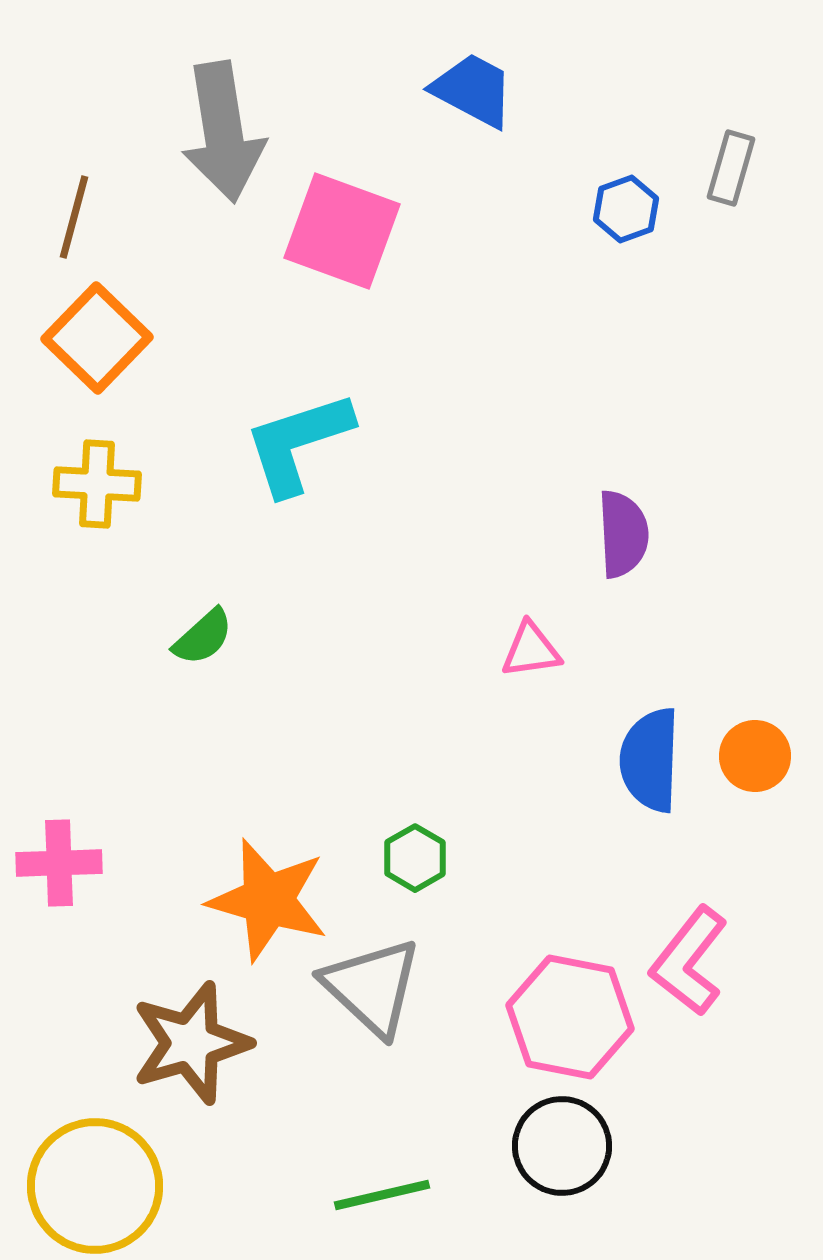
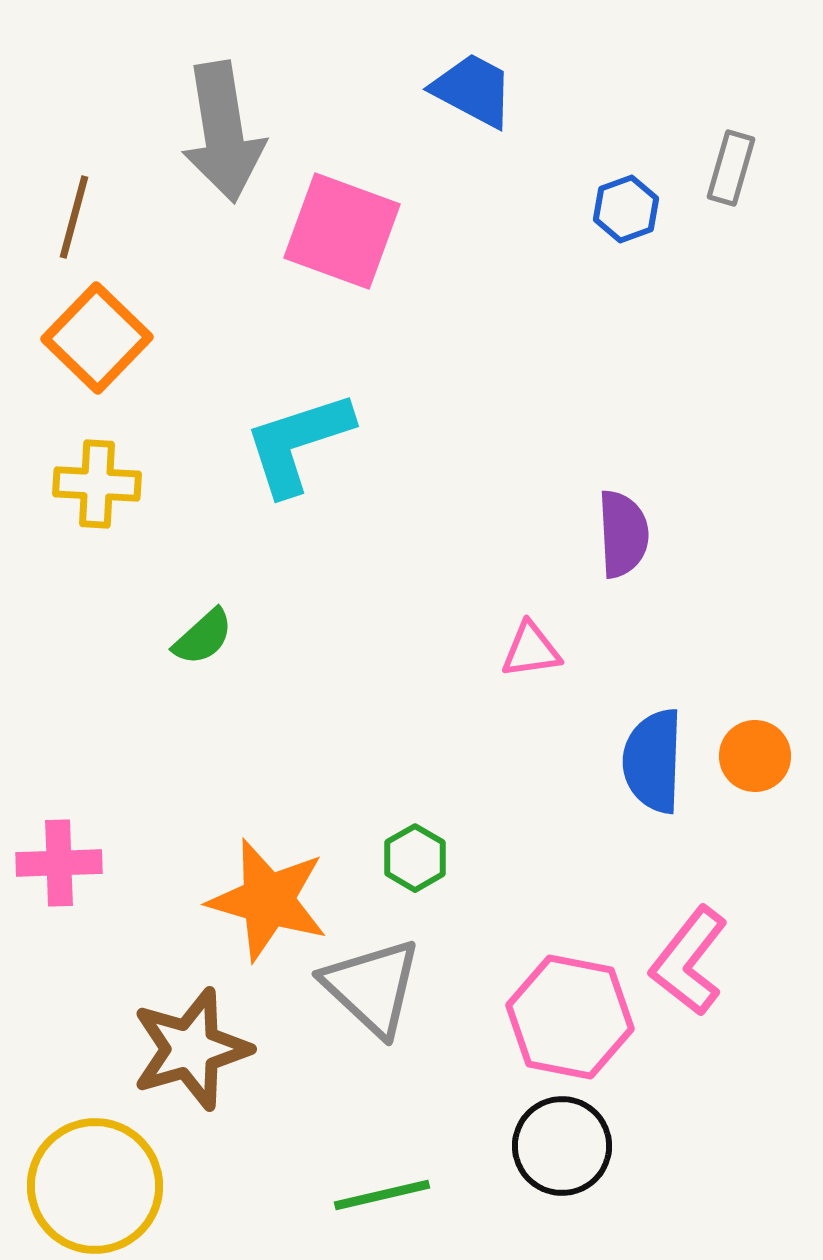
blue semicircle: moved 3 px right, 1 px down
brown star: moved 6 px down
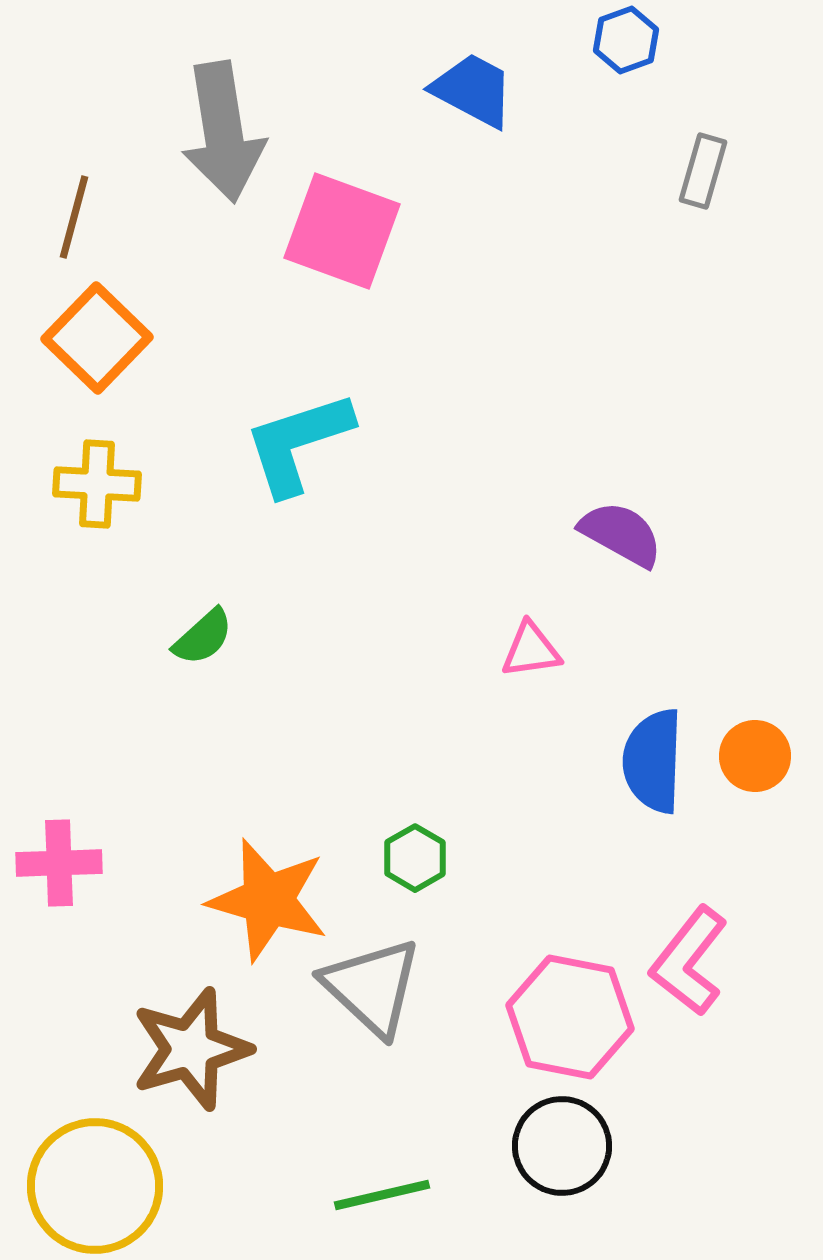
gray rectangle: moved 28 px left, 3 px down
blue hexagon: moved 169 px up
purple semicircle: moved 2 px left; rotated 58 degrees counterclockwise
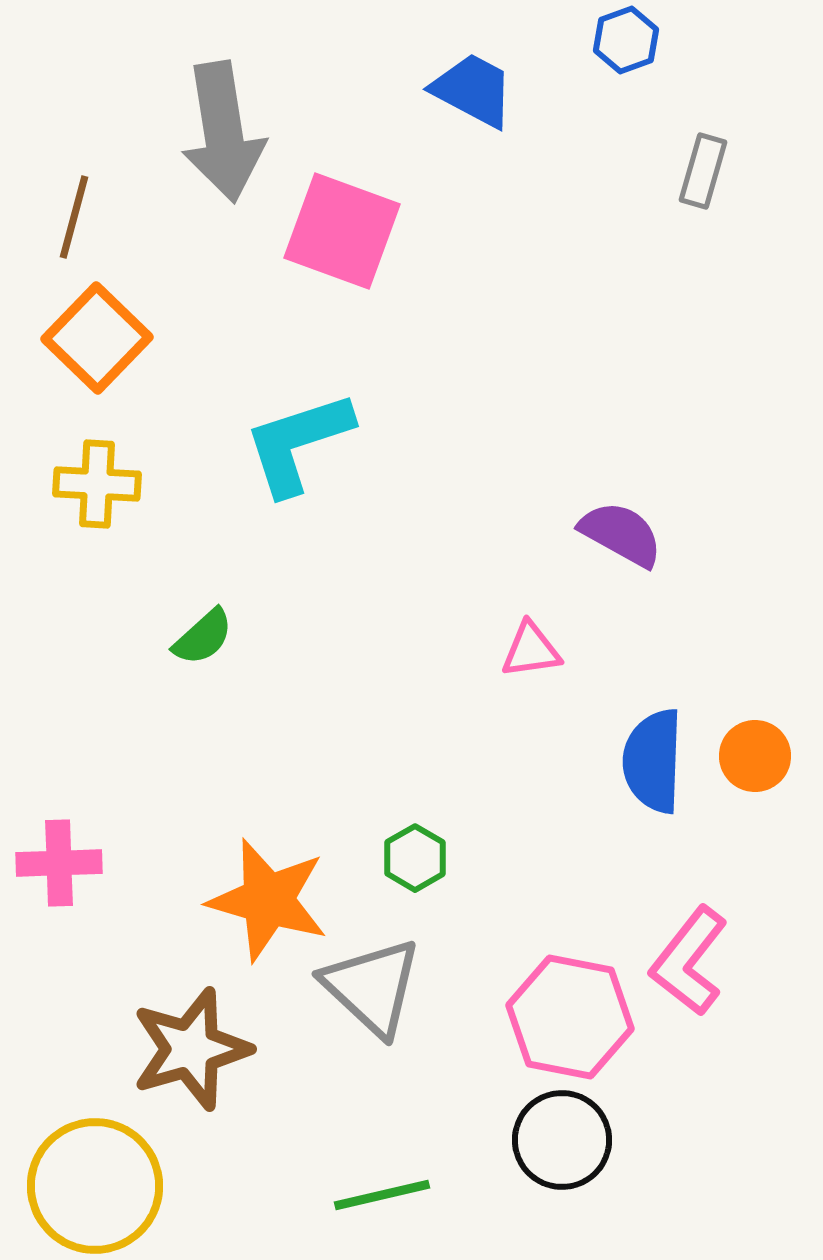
black circle: moved 6 px up
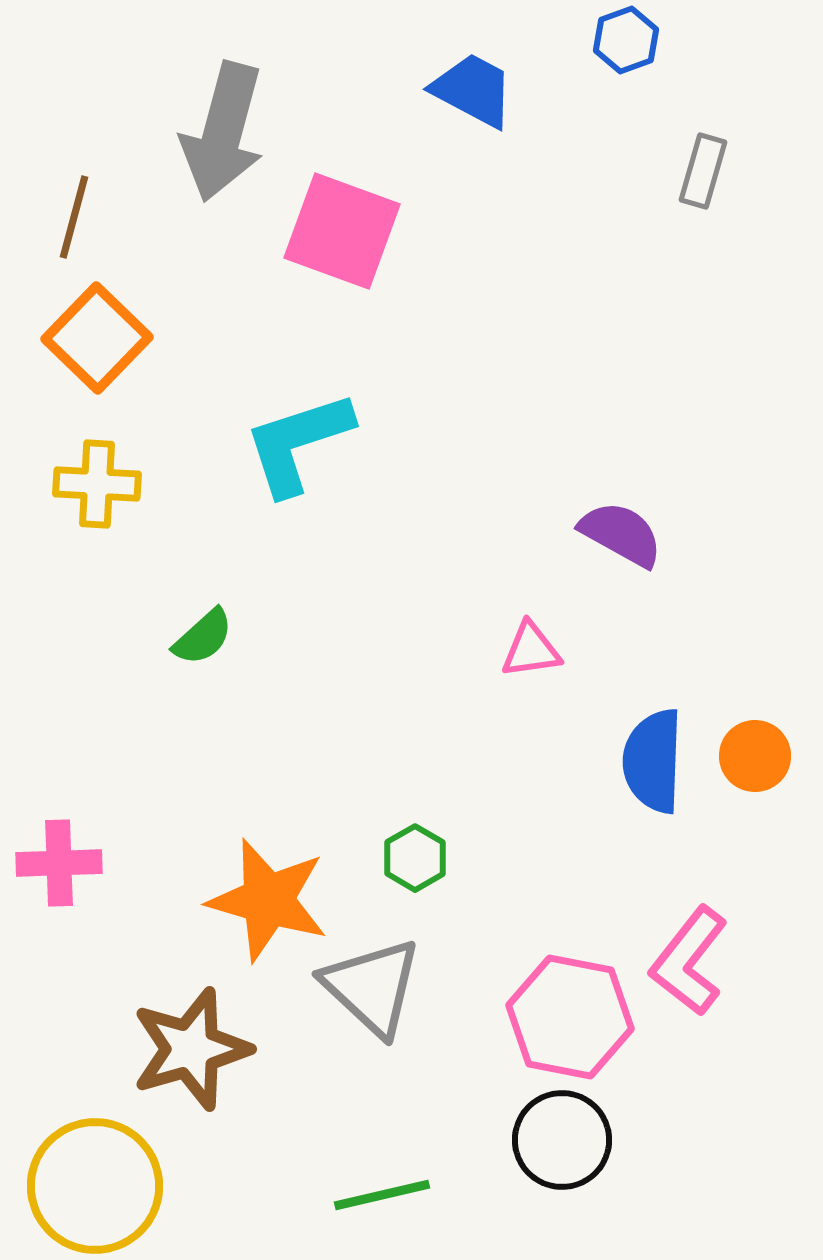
gray arrow: rotated 24 degrees clockwise
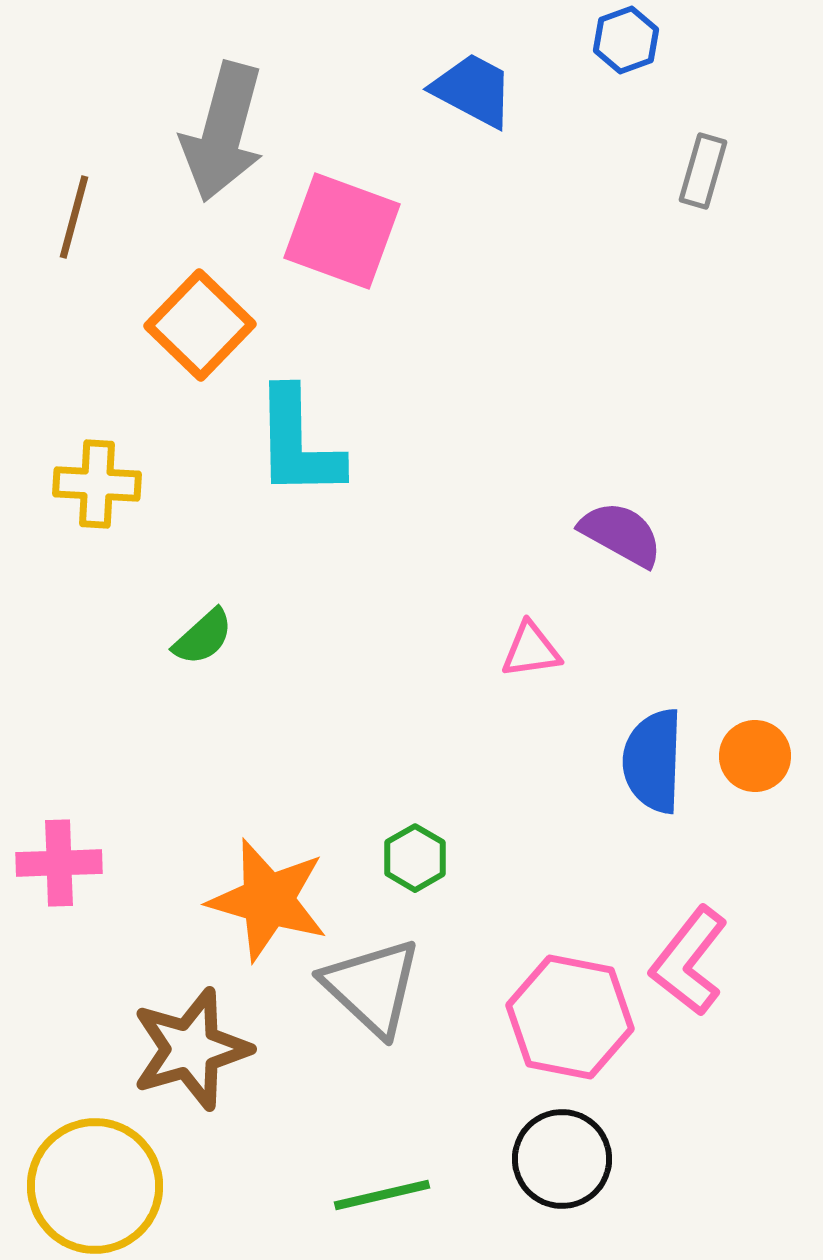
orange square: moved 103 px right, 13 px up
cyan L-shape: rotated 73 degrees counterclockwise
black circle: moved 19 px down
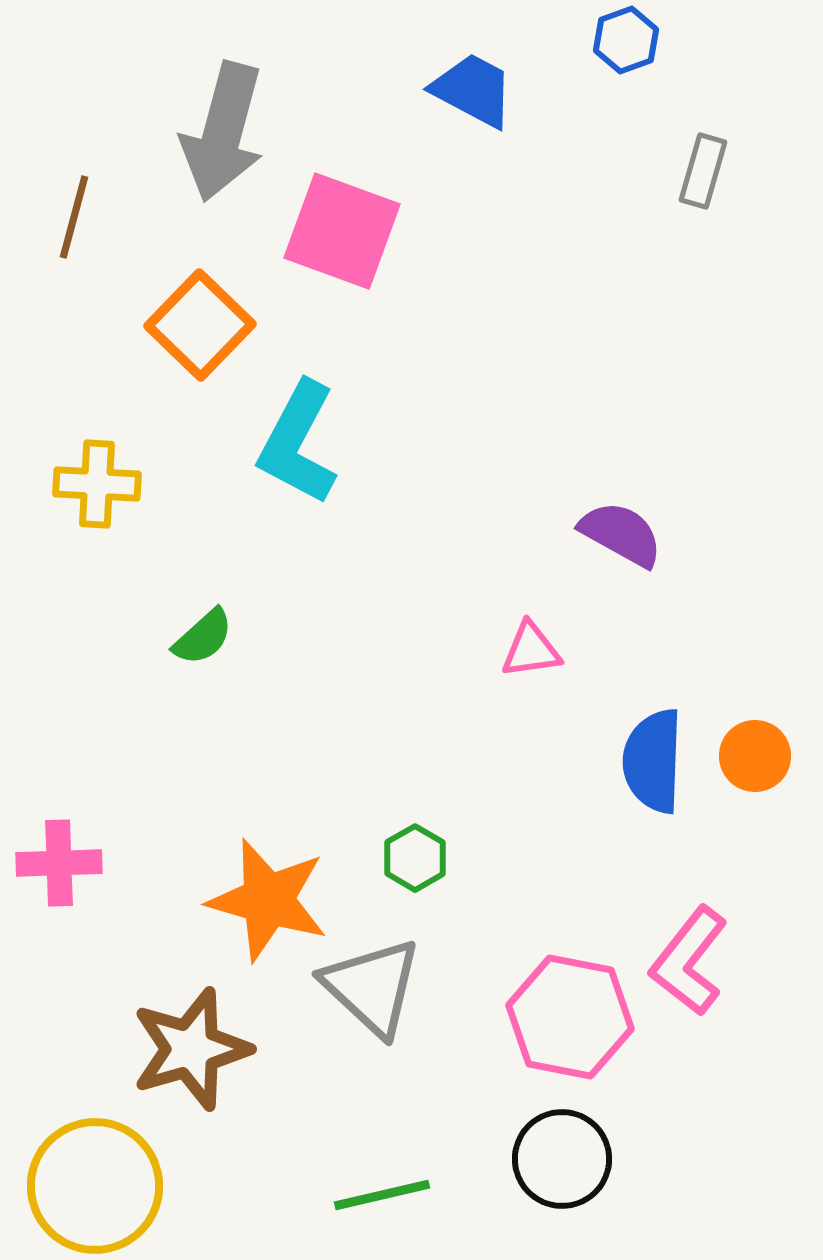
cyan L-shape: rotated 29 degrees clockwise
